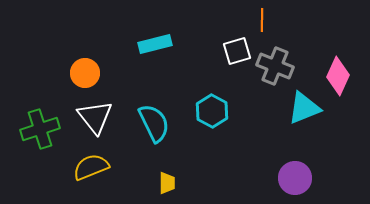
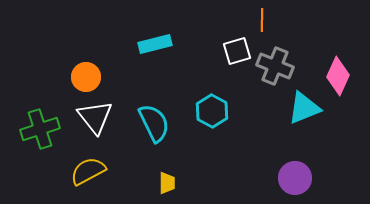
orange circle: moved 1 px right, 4 px down
yellow semicircle: moved 3 px left, 4 px down; rotated 6 degrees counterclockwise
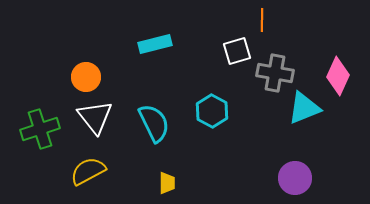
gray cross: moved 7 px down; rotated 12 degrees counterclockwise
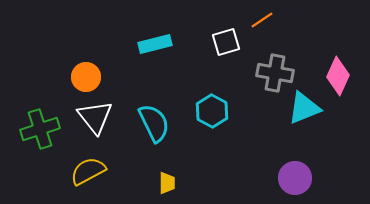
orange line: rotated 55 degrees clockwise
white square: moved 11 px left, 9 px up
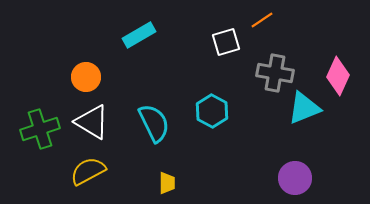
cyan rectangle: moved 16 px left, 9 px up; rotated 16 degrees counterclockwise
white triangle: moved 3 px left, 5 px down; rotated 21 degrees counterclockwise
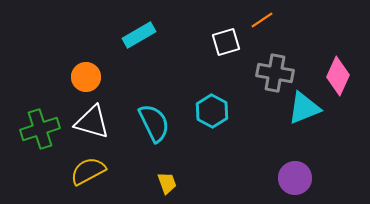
white triangle: rotated 15 degrees counterclockwise
yellow trapezoid: rotated 20 degrees counterclockwise
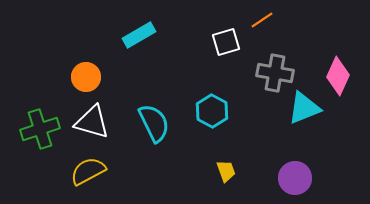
yellow trapezoid: moved 59 px right, 12 px up
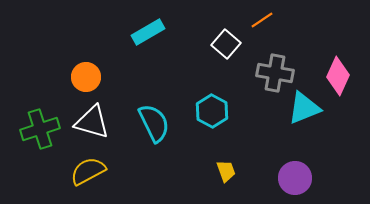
cyan rectangle: moved 9 px right, 3 px up
white square: moved 2 px down; rotated 32 degrees counterclockwise
